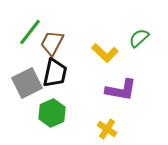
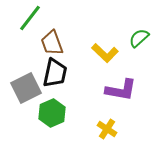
green line: moved 14 px up
brown trapezoid: rotated 48 degrees counterclockwise
gray square: moved 1 px left, 5 px down
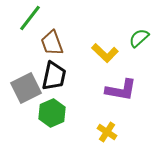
black trapezoid: moved 1 px left, 3 px down
yellow cross: moved 3 px down
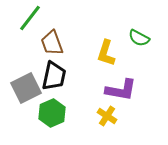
green semicircle: rotated 110 degrees counterclockwise
yellow L-shape: moved 1 px right; rotated 64 degrees clockwise
yellow cross: moved 16 px up
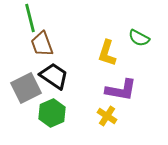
green line: rotated 52 degrees counterclockwise
brown trapezoid: moved 10 px left, 1 px down
yellow L-shape: moved 1 px right
black trapezoid: rotated 68 degrees counterclockwise
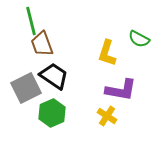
green line: moved 1 px right, 3 px down
green semicircle: moved 1 px down
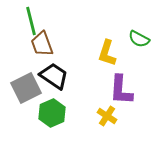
purple L-shape: rotated 84 degrees clockwise
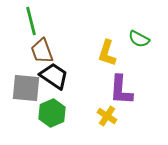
brown trapezoid: moved 7 px down
gray square: rotated 32 degrees clockwise
